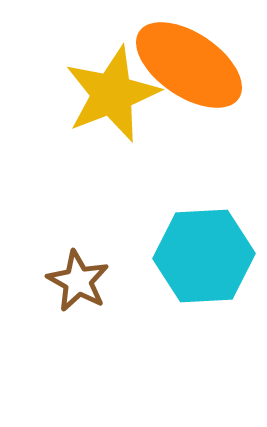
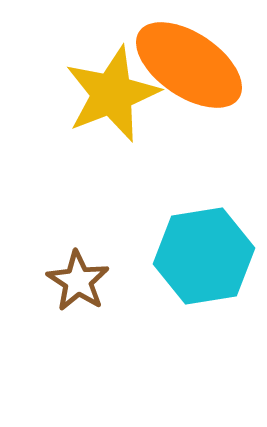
cyan hexagon: rotated 6 degrees counterclockwise
brown star: rotated 4 degrees clockwise
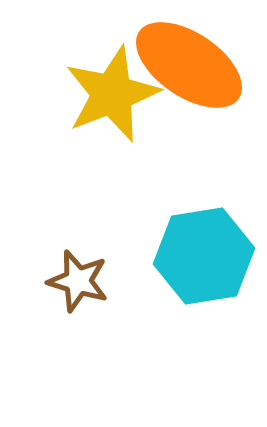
brown star: rotated 16 degrees counterclockwise
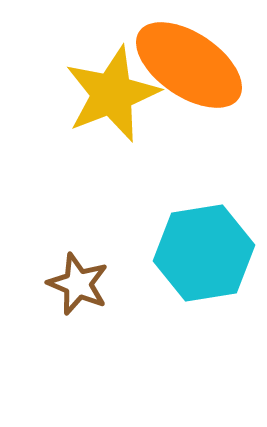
cyan hexagon: moved 3 px up
brown star: moved 3 px down; rotated 6 degrees clockwise
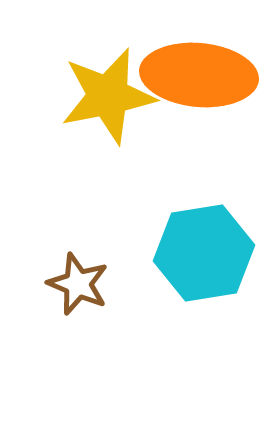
orange ellipse: moved 10 px right, 10 px down; rotated 29 degrees counterclockwise
yellow star: moved 4 px left, 2 px down; rotated 10 degrees clockwise
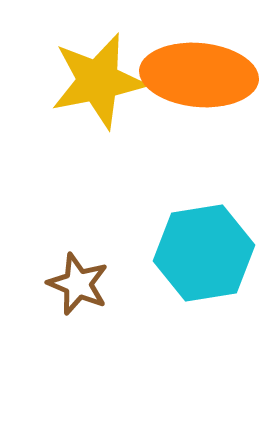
yellow star: moved 10 px left, 15 px up
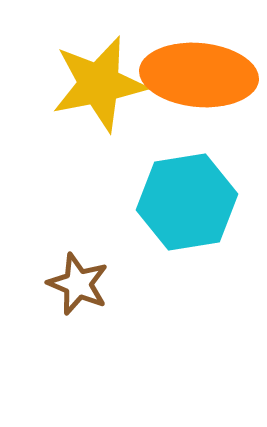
yellow star: moved 1 px right, 3 px down
cyan hexagon: moved 17 px left, 51 px up
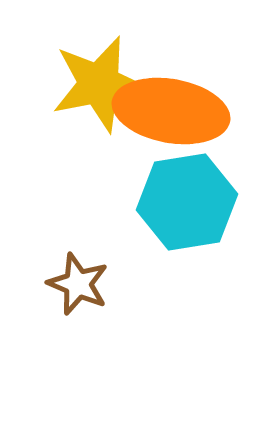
orange ellipse: moved 28 px left, 36 px down; rotated 5 degrees clockwise
